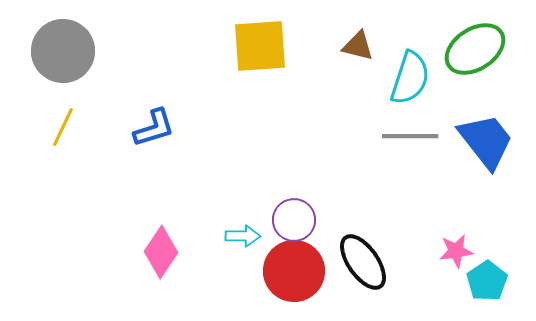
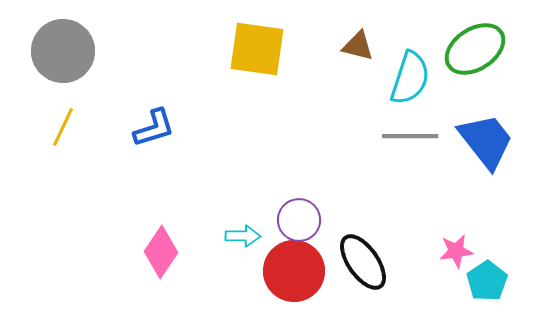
yellow square: moved 3 px left, 3 px down; rotated 12 degrees clockwise
purple circle: moved 5 px right
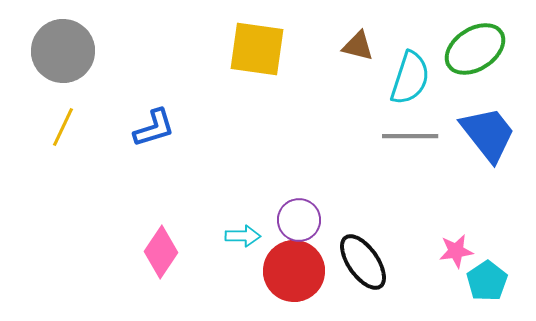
blue trapezoid: moved 2 px right, 7 px up
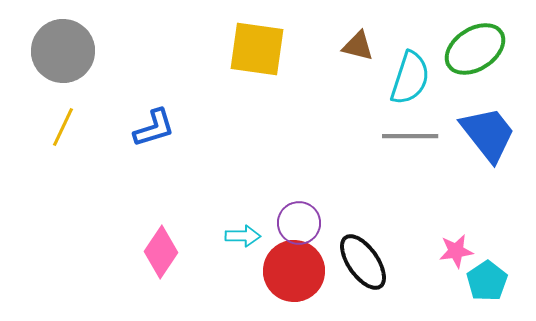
purple circle: moved 3 px down
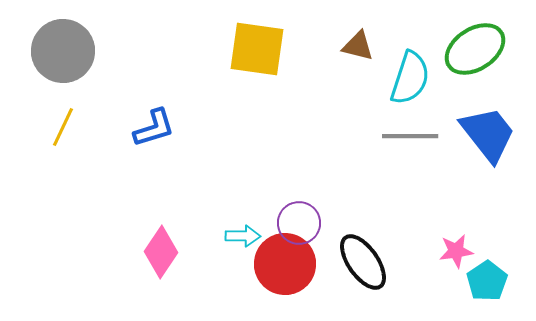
red circle: moved 9 px left, 7 px up
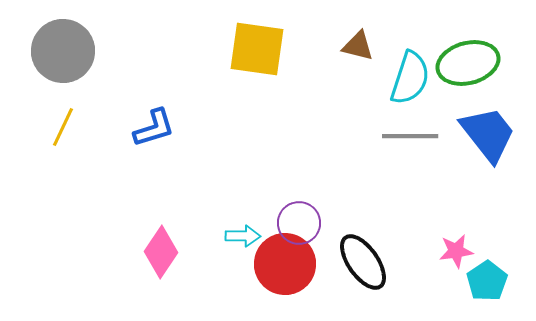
green ellipse: moved 7 px left, 14 px down; rotated 18 degrees clockwise
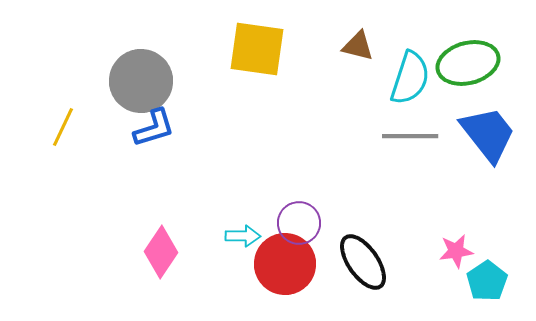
gray circle: moved 78 px right, 30 px down
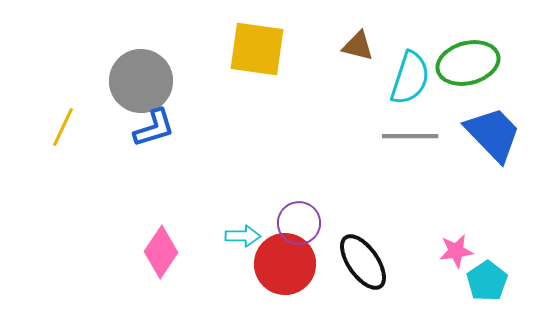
blue trapezoid: moved 5 px right; rotated 6 degrees counterclockwise
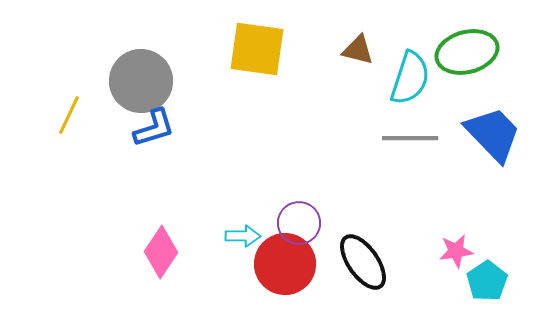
brown triangle: moved 4 px down
green ellipse: moved 1 px left, 11 px up
yellow line: moved 6 px right, 12 px up
gray line: moved 2 px down
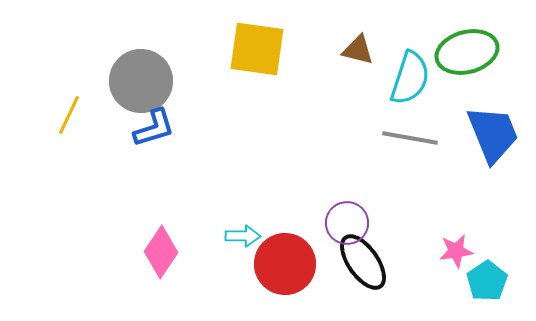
blue trapezoid: rotated 22 degrees clockwise
gray line: rotated 10 degrees clockwise
purple circle: moved 48 px right
